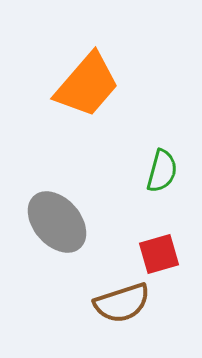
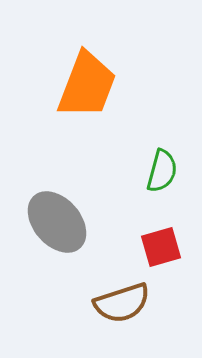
orange trapezoid: rotated 20 degrees counterclockwise
red square: moved 2 px right, 7 px up
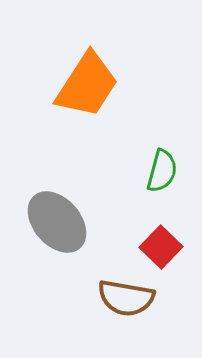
orange trapezoid: rotated 12 degrees clockwise
red square: rotated 30 degrees counterclockwise
brown semicircle: moved 4 px right, 5 px up; rotated 28 degrees clockwise
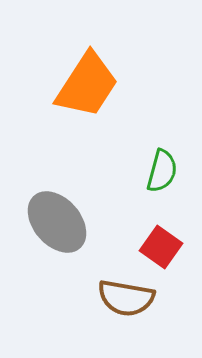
red square: rotated 9 degrees counterclockwise
